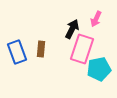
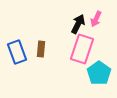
black arrow: moved 6 px right, 5 px up
cyan pentagon: moved 4 px down; rotated 25 degrees counterclockwise
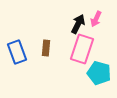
brown rectangle: moved 5 px right, 1 px up
cyan pentagon: rotated 20 degrees counterclockwise
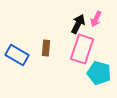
blue rectangle: moved 3 px down; rotated 40 degrees counterclockwise
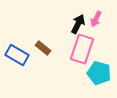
brown rectangle: moved 3 px left; rotated 56 degrees counterclockwise
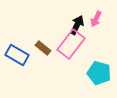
black arrow: moved 1 px left, 1 px down
pink rectangle: moved 11 px left, 5 px up; rotated 20 degrees clockwise
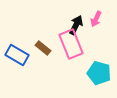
black arrow: moved 1 px left
pink rectangle: rotated 60 degrees counterclockwise
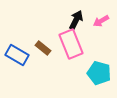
pink arrow: moved 5 px right, 2 px down; rotated 35 degrees clockwise
black arrow: moved 5 px up
